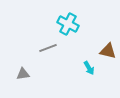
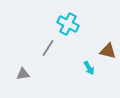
gray line: rotated 36 degrees counterclockwise
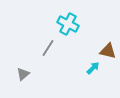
cyan arrow: moved 4 px right; rotated 104 degrees counterclockwise
gray triangle: rotated 32 degrees counterclockwise
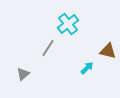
cyan cross: rotated 25 degrees clockwise
cyan arrow: moved 6 px left
